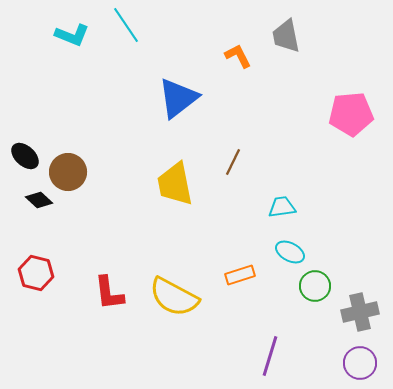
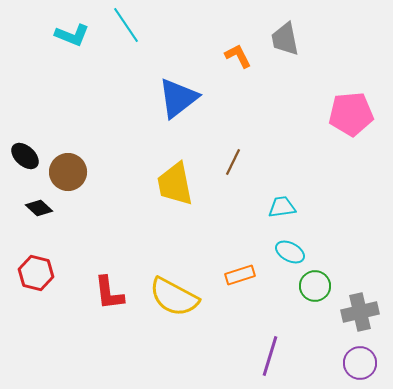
gray trapezoid: moved 1 px left, 3 px down
black diamond: moved 8 px down
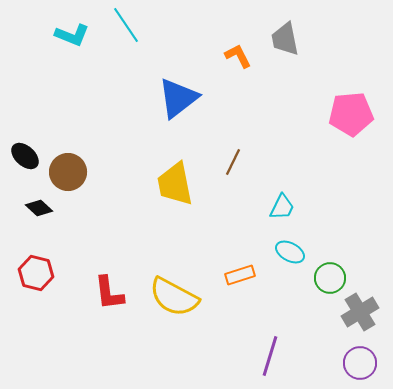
cyan trapezoid: rotated 124 degrees clockwise
green circle: moved 15 px right, 8 px up
gray cross: rotated 18 degrees counterclockwise
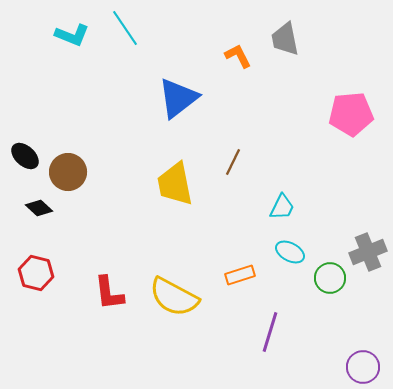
cyan line: moved 1 px left, 3 px down
gray cross: moved 8 px right, 60 px up; rotated 9 degrees clockwise
purple line: moved 24 px up
purple circle: moved 3 px right, 4 px down
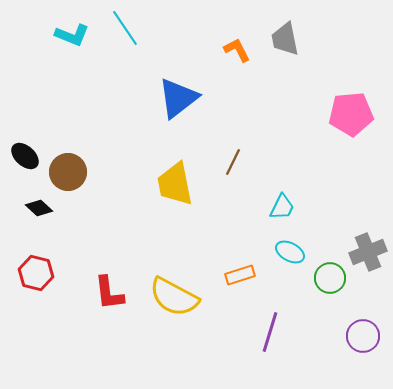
orange L-shape: moved 1 px left, 6 px up
purple circle: moved 31 px up
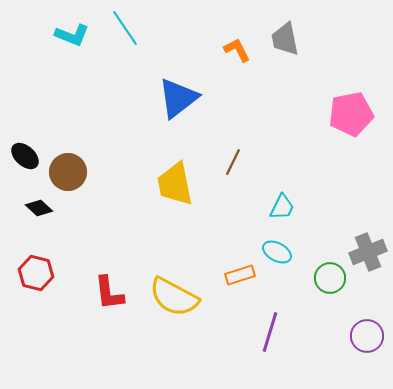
pink pentagon: rotated 6 degrees counterclockwise
cyan ellipse: moved 13 px left
purple circle: moved 4 px right
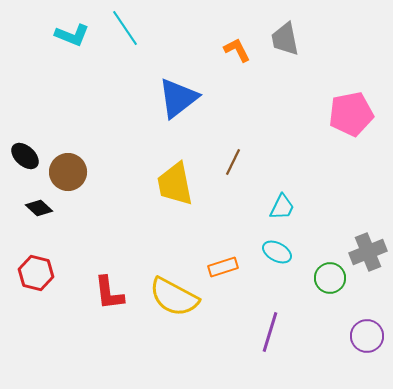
orange rectangle: moved 17 px left, 8 px up
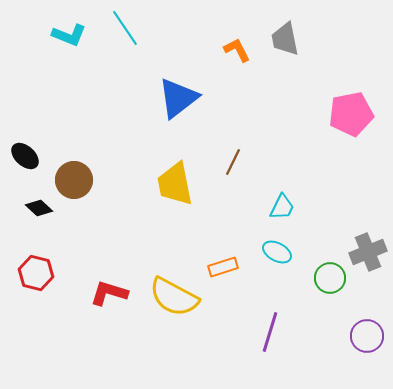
cyan L-shape: moved 3 px left
brown circle: moved 6 px right, 8 px down
red L-shape: rotated 114 degrees clockwise
